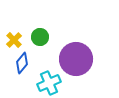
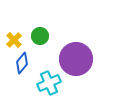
green circle: moved 1 px up
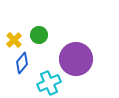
green circle: moved 1 px left, 1 px up
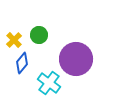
cyan cross: rotated 30 degrees counterclockwise
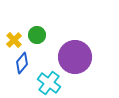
green circle: moved 2 px left
purple circle: moved 1 px left, 2 px up
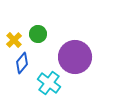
green circle: moved 1 px right, 1 px up
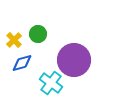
purple circle: moved 1 px left, 3 px down
blue diamond: rotated 35 degrees clockwise
cyan cross: moved 2 px right
